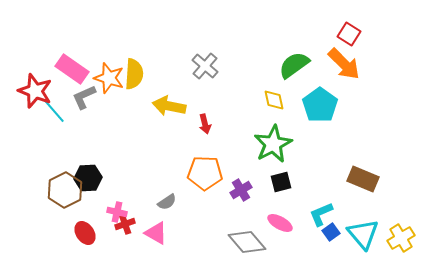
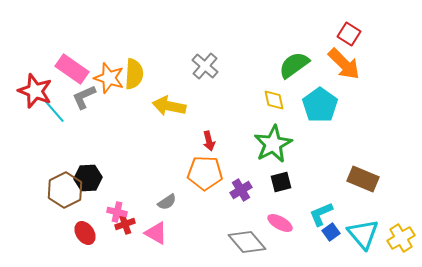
red arrow: moved 4 px right, 17 px down
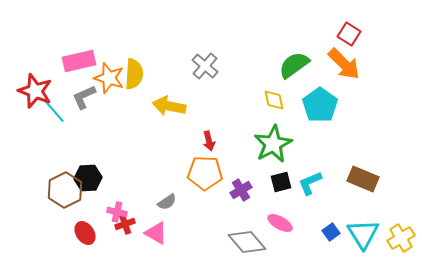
pink rectangle: moved 7 px right, 8 px up; rotated 48 degrees counterclockwise
cyan L-shape: moved 11 px left, 31 px up
cyan triangle: rotated 8 degrees clockwise
